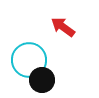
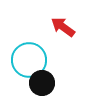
black circle: moved 3 px down
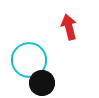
red arrow: moved 6 px right; rotated 40 degrees clockwise
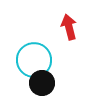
cyan circle: moved 5 px right
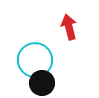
cyan circle: moved 1 px right
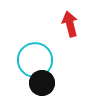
red arrow: moved 1 px right, 3 px up
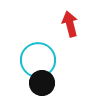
cyan circle: moved 3 px right
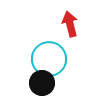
cyan circle: moved 11 px right, 1 px up
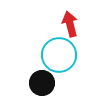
cyan circle: moved 10 px right, 4 px up
